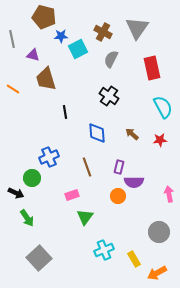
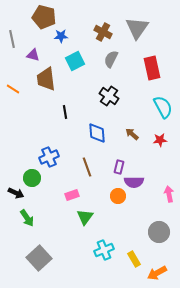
cyan square: moved 3 px left, 12 px down
brown trapezoid: rotated 10 degrees clockwise
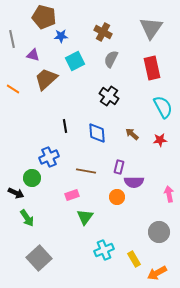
gray triangle: moved 14 px right
brown trapezoid: rotated 55 degrees clockwise
black line: moved 14 px down
brown line: moved 1 px left, 4 px down; rotated 60 degrees counterclockwise
orange circle: moved 1 px left, 1 px down
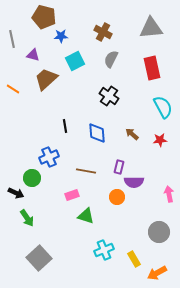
gray triangle: rotated 50 degrees clockwise
green triangle: moved 1 px right, 1 px up; rotated 48 degrees counterclockwise
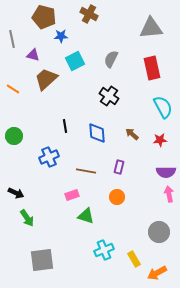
brown cross: moved 14 px left, 18 px up
green circle: moved 18 px left, 42 px up
purple semicircle: moved 32 px right, 10 px up
gray square: moved 3 px right, 2 px down; rotated 35 degrees clockwise
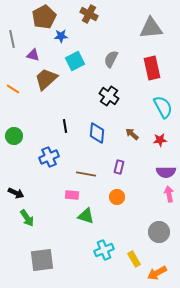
brown pentagon: rotated 30 degrees clockwise
blue diamond: rotated 10 degrees clockwise
brown line: moved 3 px down
pink rectangle: rotated 24 degrees clockwise
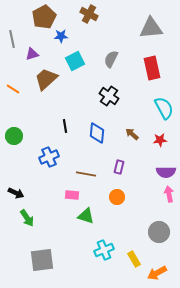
purple triangle: moved 1 px left, 1 px up; rotated 32 degrees counterclockwise
cyan semicircle: moved 1 px right, 1 px down
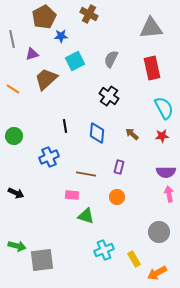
red star: moved 2 px right, 4 px up
green arrow: moved 10 px left, 28 px down; rotated 42 degrees counterclockwise
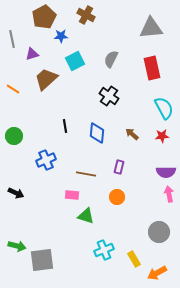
brown cross: moved 3 px left, 1 px down
blue cross: moved 3 px left, 3 px down
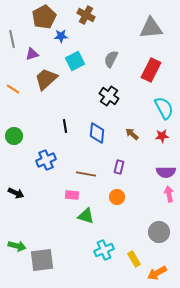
red rectangle: moved 1 px left, 2 px down; rotated 40 degrees clockwise
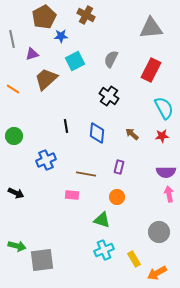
black line: moved 1 px right
green triangle: moved 16 px right, 4 px down
